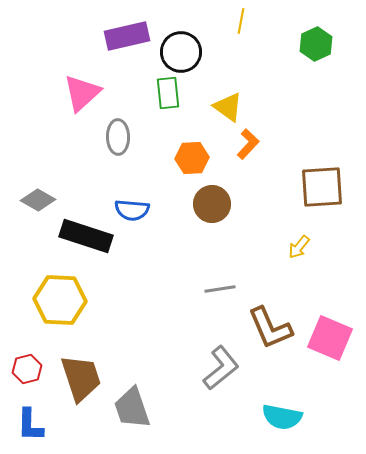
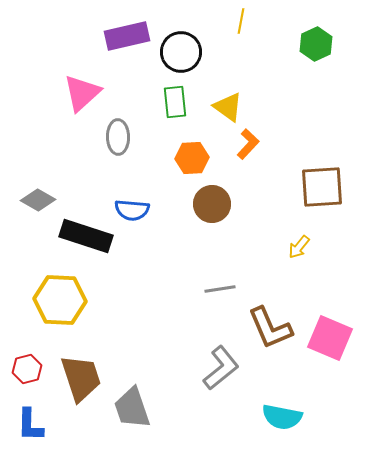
green rectangle: moved 7 px right, 9 px down
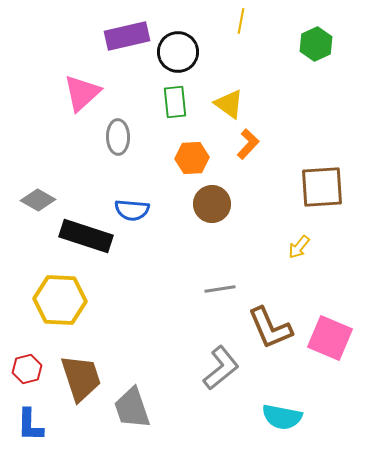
black circle: moved 3 px left
yellow triangle: moved 1 px right, 3 px up
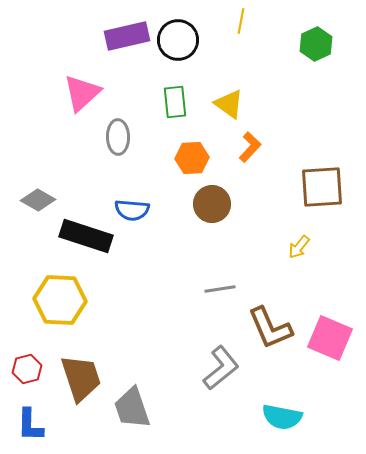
black circle: moved 12 px up
orange L-shape: moved 2 px right, 3 px down
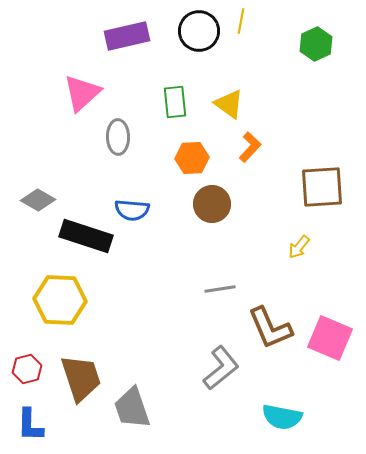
black circle: moved 21 px right, 9 px up
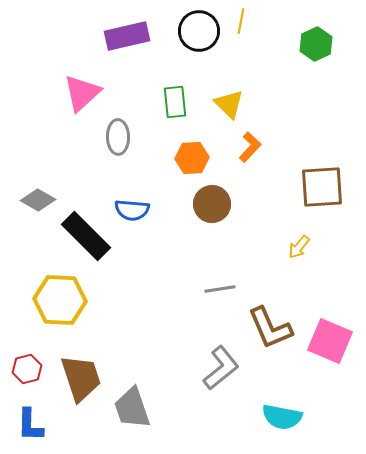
yellow triangle: rotated 8 degrees clockwise
black rectangle: rotated 27 degrees clockwise
pink square: moved 3 px down
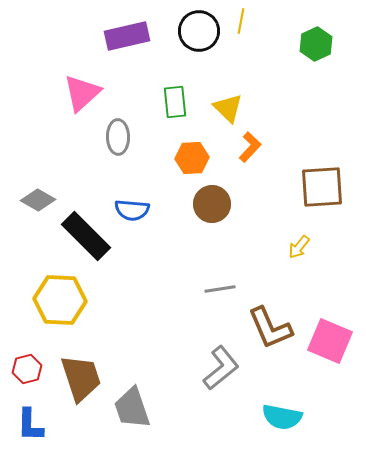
yellow triangle: moved 1 px left, 4 px down
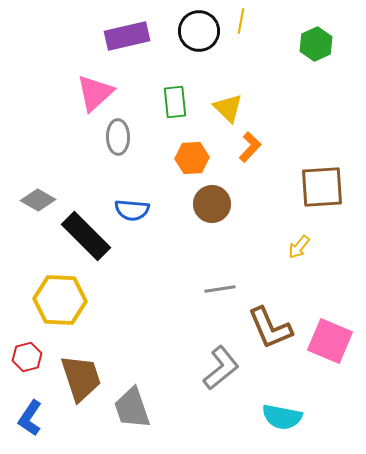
pink triangle: moved 13 px right
red hexagon: moved 12 px up
blue L-shape: moved 7 px up; rotated 33 degrees clockwise
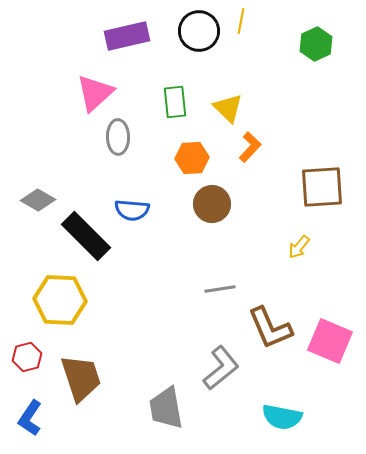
gray trapezoid: moved 34 px right; rotated 9 degrees clockwise
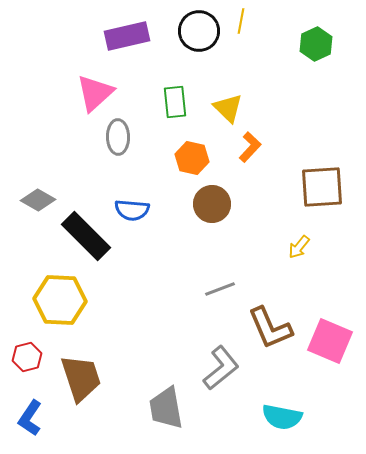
orange hexagon: rotated 16 degrees clockwise
gray line: rotated 12 degrees counterclockwise
